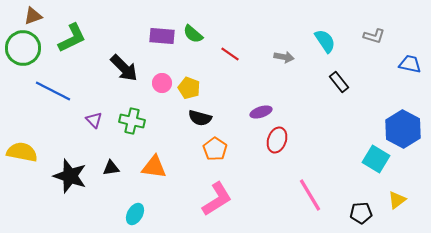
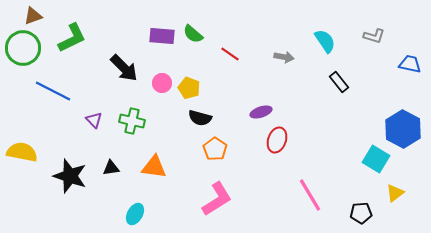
yellow triangle: moved 2 px left, 7 px up
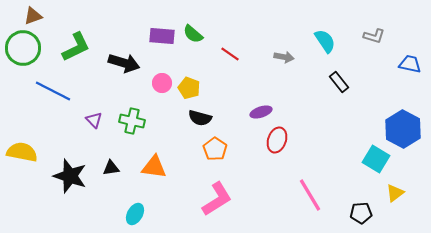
green L-shape: moved 4 px right, 9 px down
black arrow: moved 5 px up; rotated 28 degrees counterclockwise
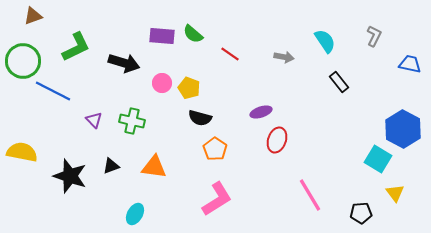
gray L-shape: rotated 80 degrees counterclockwise
green circle: moved 13 px down
cyan square: moved 2 px right
black triangle: moved 2 px up; rotated 12 degrees counterclockwise
yellow triangle: rotated 30 degrees counterclockwise
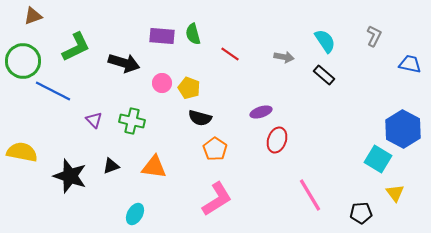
green semicircle: rotated 35 degrees clockwise
black rectangle: moved 15 px left, 7 px up; rotated 10 degrees counterclockwise
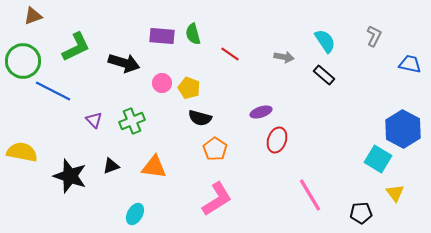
green cross: rotated 35 degrees counterclockwise
